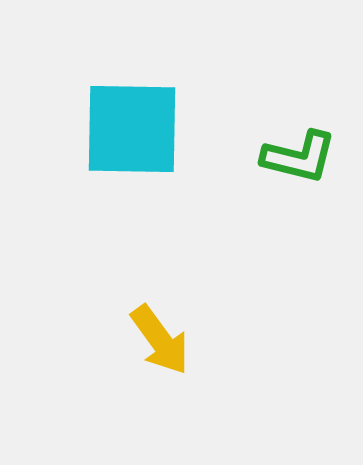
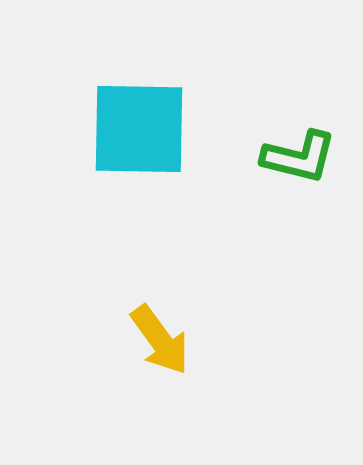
cyan square: moved 7 px right
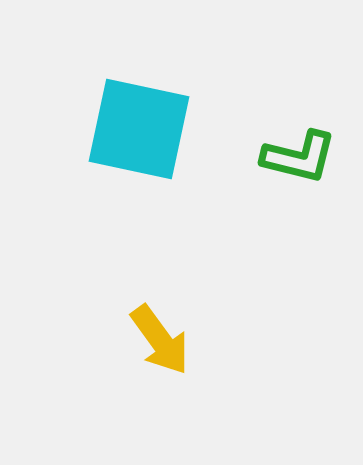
cyan square: rotated 11 degrees clockwise
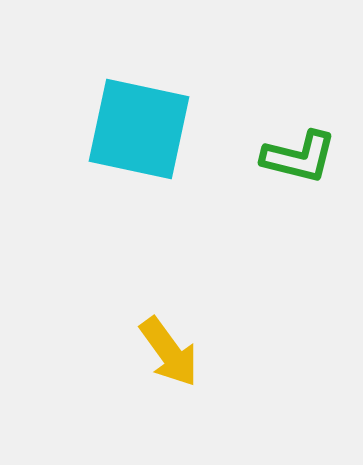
yellow arrow: moved 9 px right, 12 px down
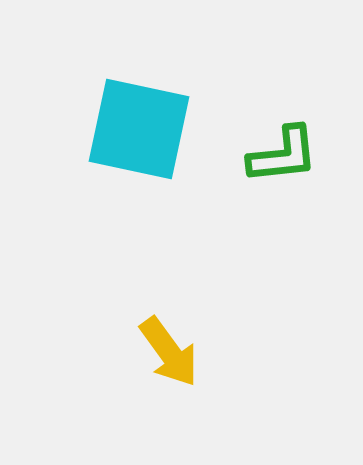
green L-shape: moved 16 px left, 2 px up; rotated 20 degrees counterclockwise
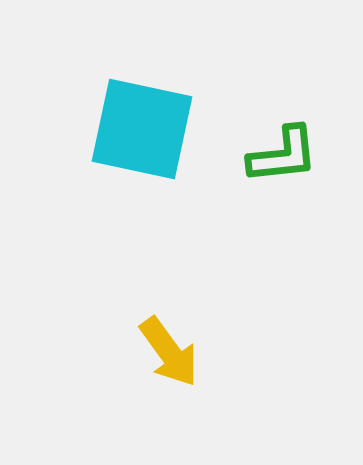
cyan square: moved 3 px right
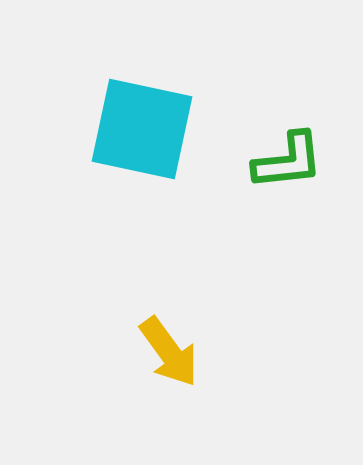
green L-shape: moved 5 px right, 6 px down
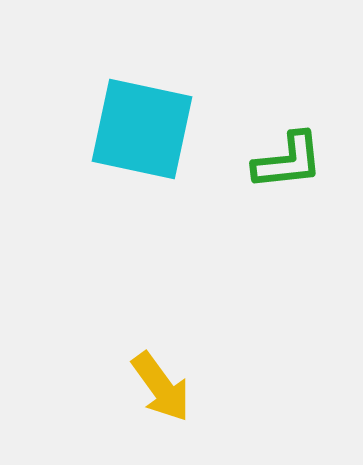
yellow arrow: moved 8 px left, 35 px down
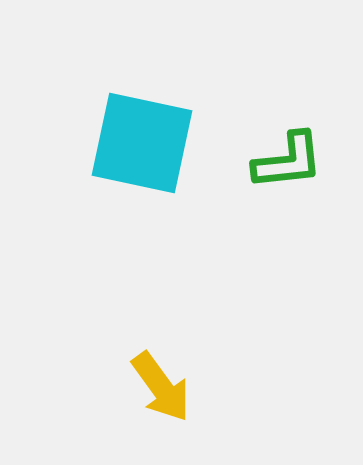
cyan square: moved 14 px down
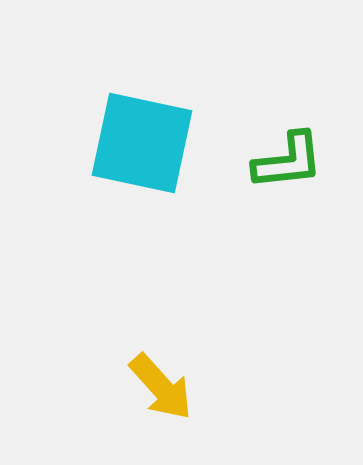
yellow arrow: rotated 6 degrees counterclockwise
